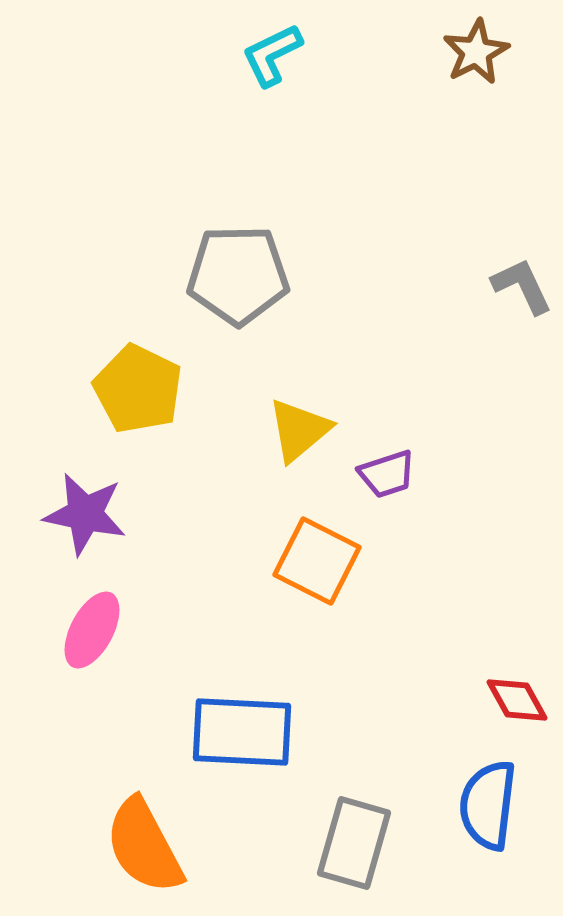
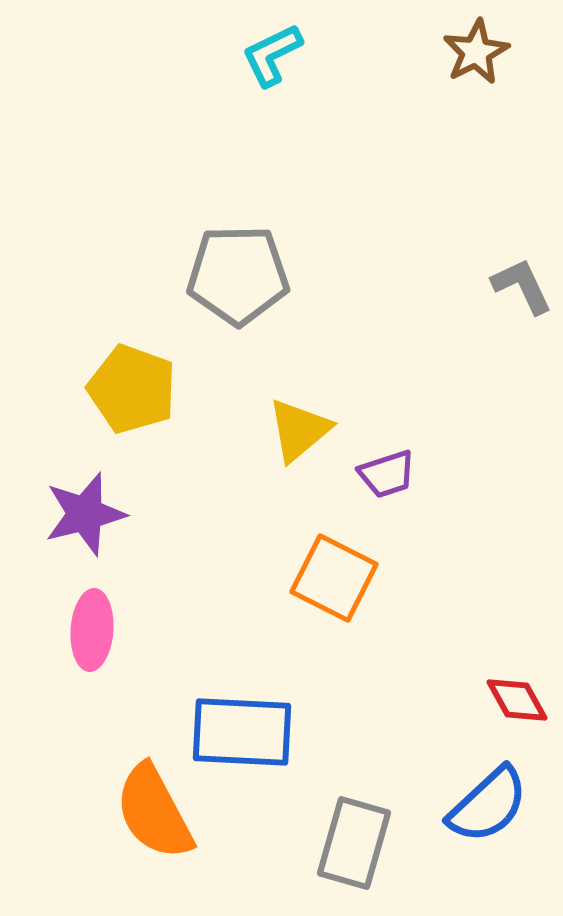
yellow pentagon: moved 6 px left; rotated 6 degrees counterclockwise
purple star: rotated 26 degrees counterclockwise
orange square: moved 17 px right, 17 px down
pink ellipse: rotated 24 degrees counterclockwise
blue semicircle: rotated 140 degrees counterclockwise
orange semicircle: moved 10 px right, 34 px up
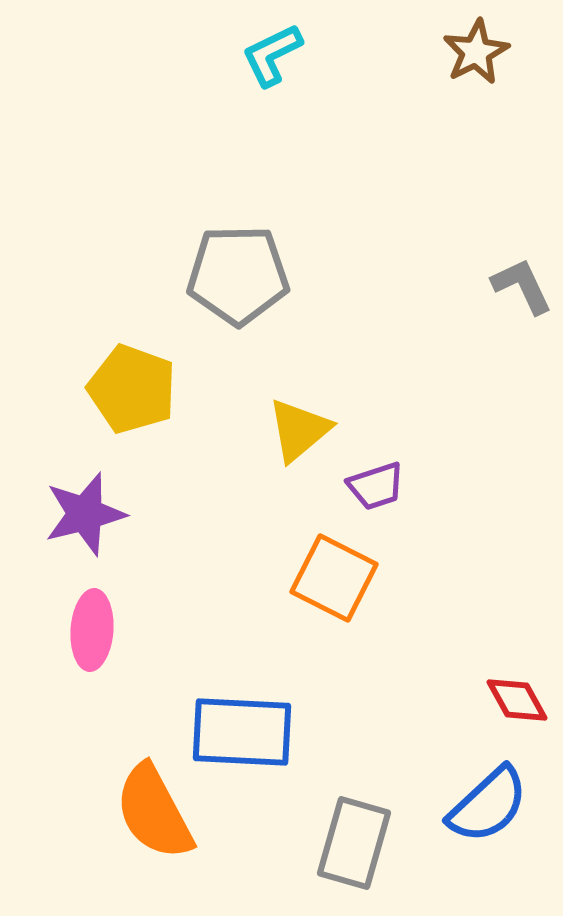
purple trapezoid: moved 11 px left, 12 px down
